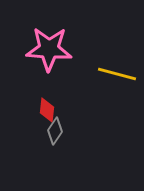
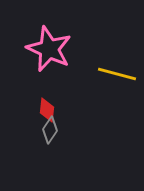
pink star: rotated 21 degrees clockwise
gray diamond: moved 5 px left, 1 px up
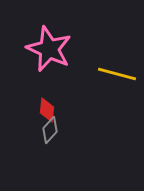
gray diamond: rotated 8 degrees clockwise
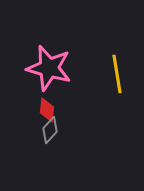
pink star: moved 19 px down; rotated 9 degrees counterclockwise
yellow line: rotated 66 degrees clockwise
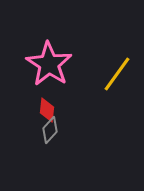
pink star: moved 4 px up; rotated 18 degrees clockwise
yellow line: rotated 45 degrees clockwise
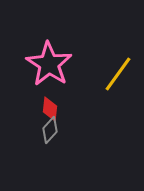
yellow line: moved 1 px right
red diamond: moved 3 px right, 1 px up
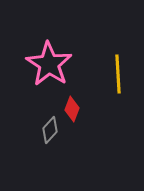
yellow line: rotated 39 degrees counterclockwise
red diamond: moved 22 px right; rotated 15 degrees clockwise
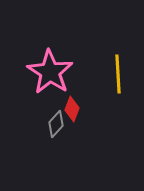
pink star: moved 1 px right, 8 px down
gray diamond: moved 6 px right, 6 px up
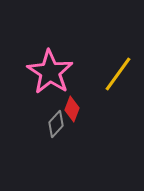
yellow line: rotated 39 degrees clockwise
